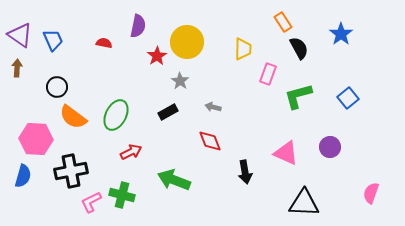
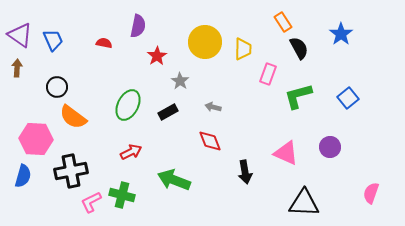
yellow circle: moved 18 px right
green ellipse: moved 12 px right, 10 px up
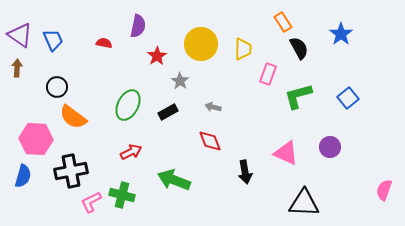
yellow circle: moved 4 px left, 2 px down
pink semicircle: moved 13 px right, 3 px up
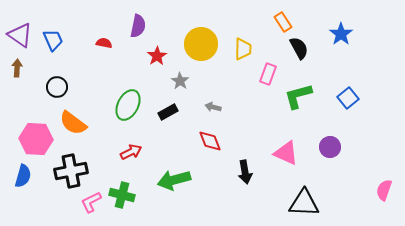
orange semicircle: moved 6 px down
green arrow: rotated 36 degrees counterclockwise
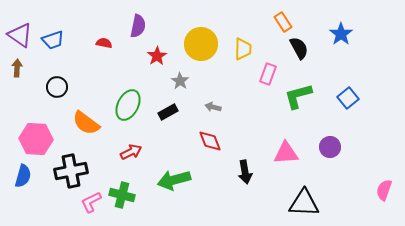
blue trapezoid: rotated 95 degrees clockwise
orange semicircle: moved 13 px right
pink triangle: rotated 28 degrees counterclockwise
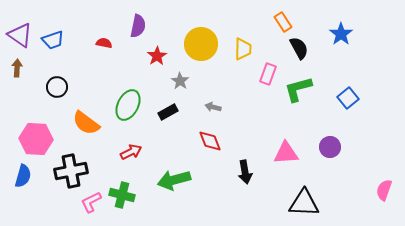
green L-shape: moved 7 px up
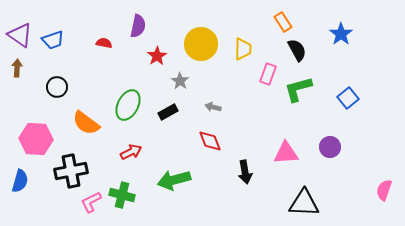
black semicircle: moved 2 px left, 2 px down
blue semicircle: moved 3 px left, 5 px down
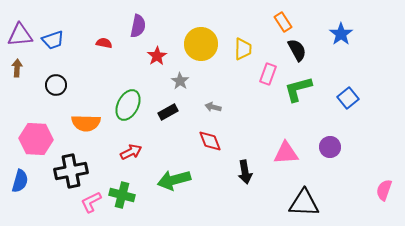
purple triangle: rotated 40 degrees counterclockwise
black circle: moved 1 px left, 2 px up
orange semicircle: rotated 36 degrees counterclockwise
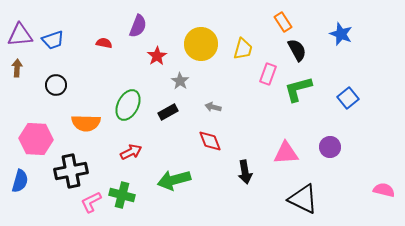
purple semicircle: rotated 10 degrees clockwise
blue star: rotated 15 degrees counterclockwise
yellow trapezoid: rotated 15 degrees clockwise
pink semicircle: rotated 85 degrees clockwise
black triangle: moved 1 px left, 4 px up; rotated 24 degrees clockwise
